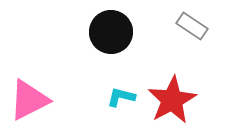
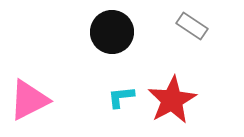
black circle: moved 1 px right
cyan L-shape: rotated 20 degrees counterclockwise
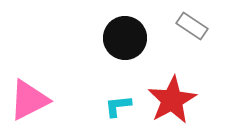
black circle: moved 13 px right, 6 px down
cyan L-shape: moved 3 px left, 9 px down
